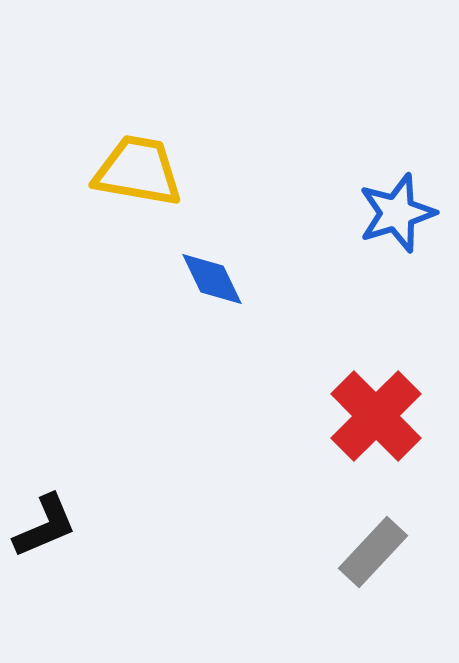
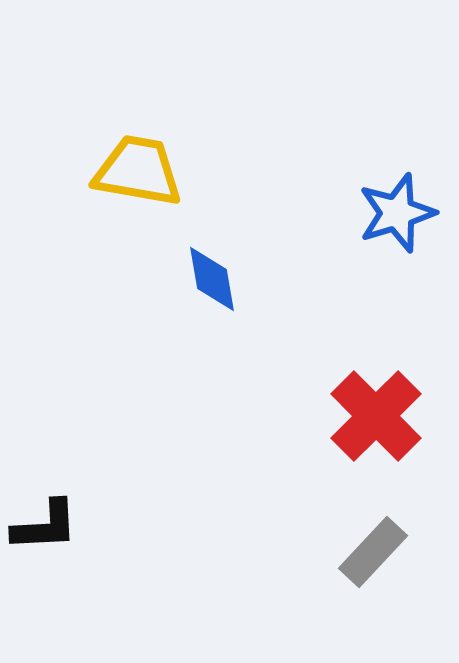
blue diamond: rotated 16 degrees clockwise
black L-shape: rotated 20 degrees clockwise
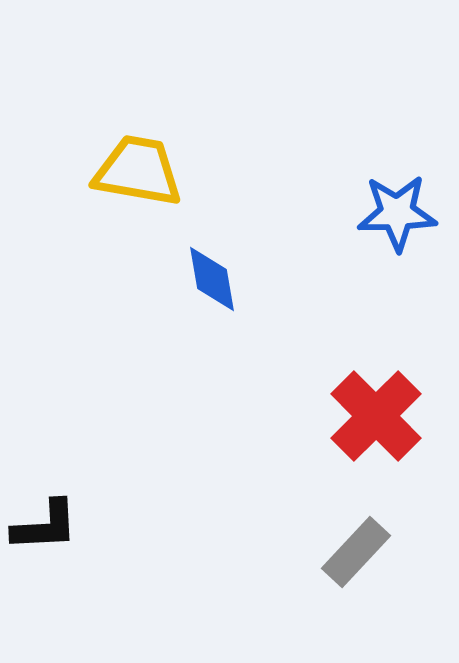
blue star: rotated 16 degrees clockwise
gray rectangle: moved 17 px left
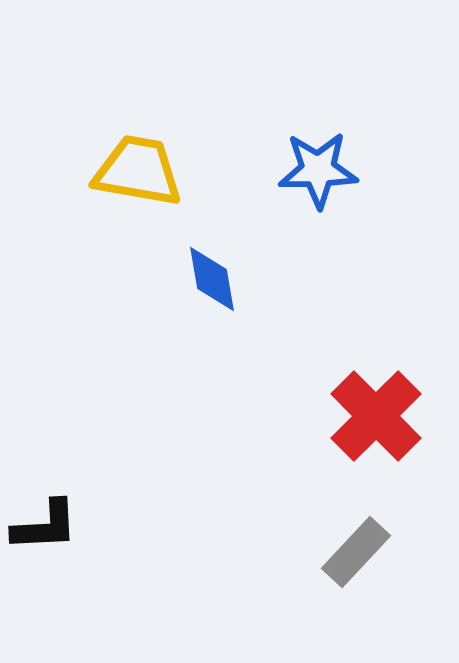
blue star: moved 79 px left, 43 px up
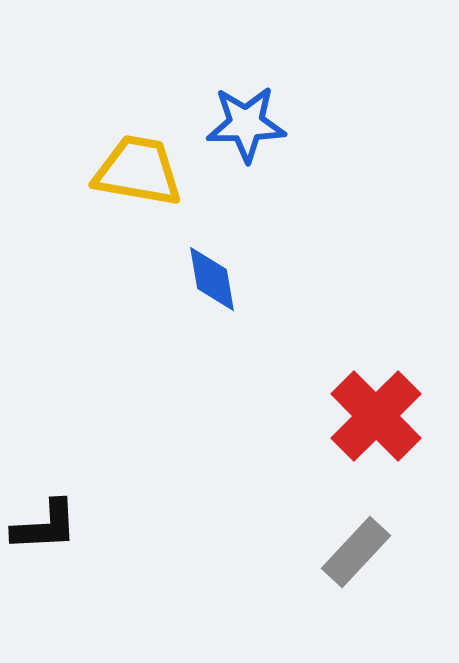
blue star: moved 72 px left, 46 px up
